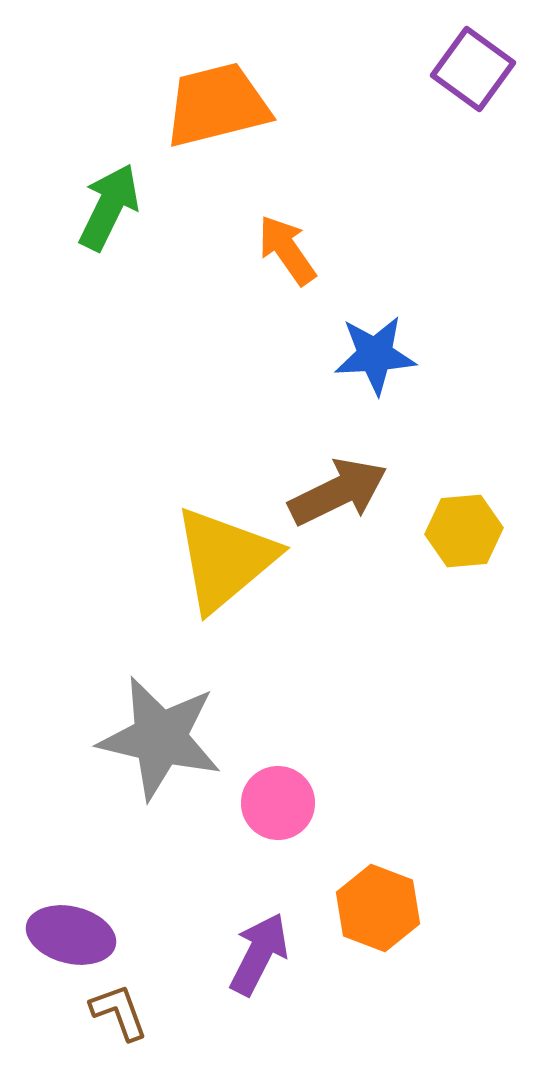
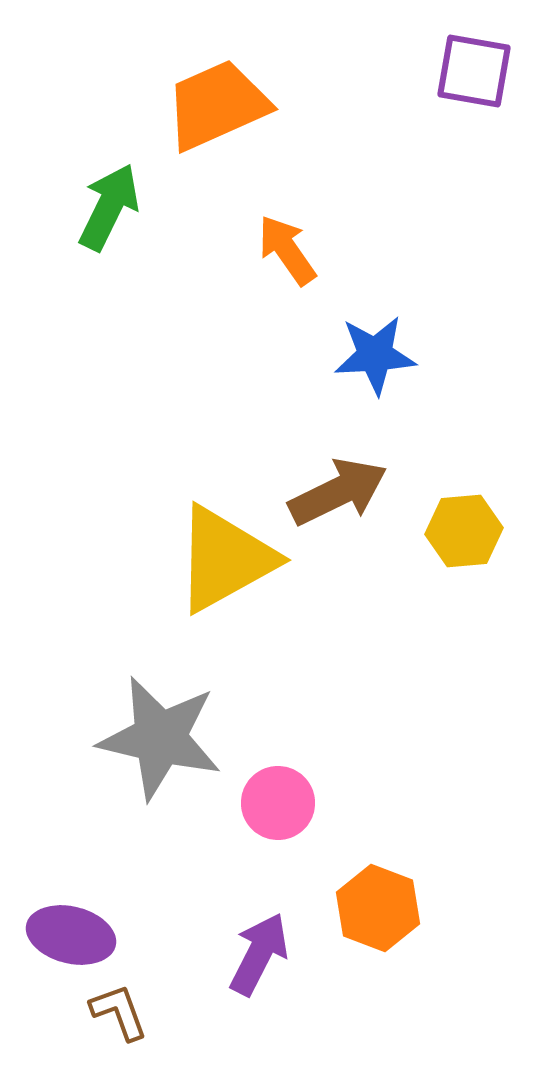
purple square: moved 1 px right, 2 px down; rotated 26 degrees counterclockwise
orange trapezoid: rotated 10 degrees counterclockwise
yellow triangle: rotated 11 degrees clockwise
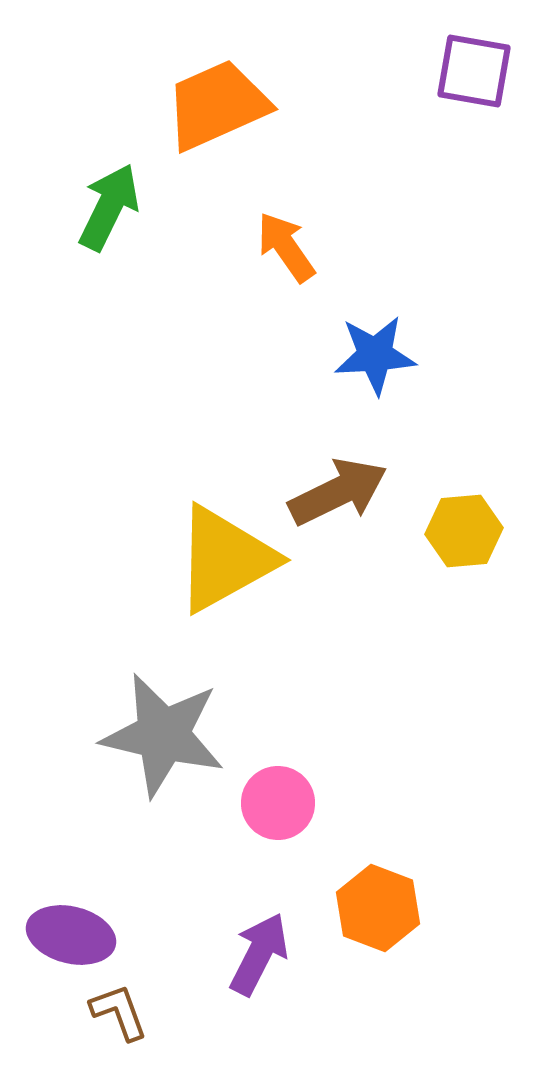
orange arrow: moved 1 px left, 3 px up
gray star: moved 3 px right, 3 px up
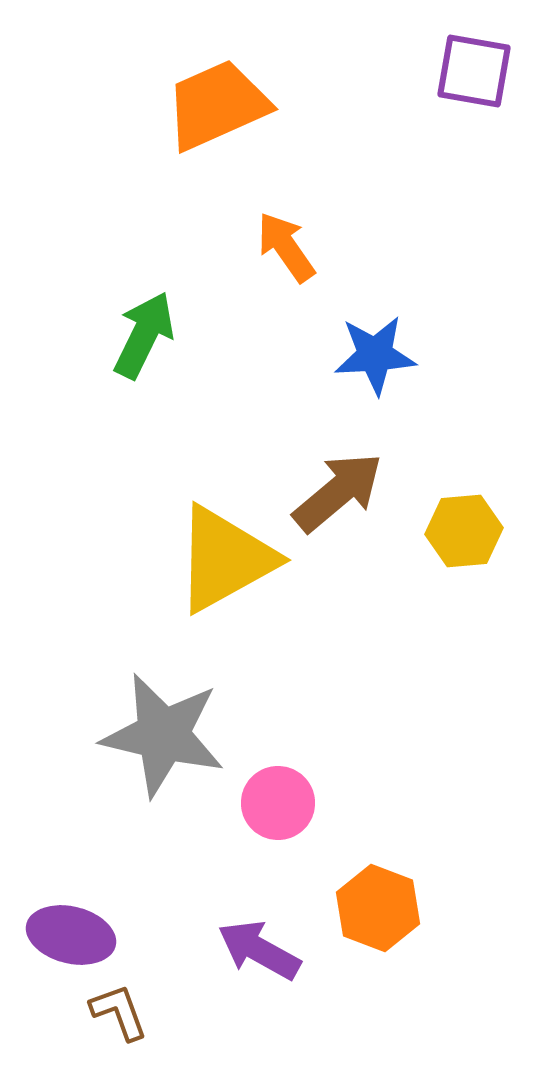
green arrow: moved 35 px right, 128 px down
brown arrow: rotated 14 degrees counterclockwise
purple arrow: moved 4 px up; rotated 88 degrees counterclockwise
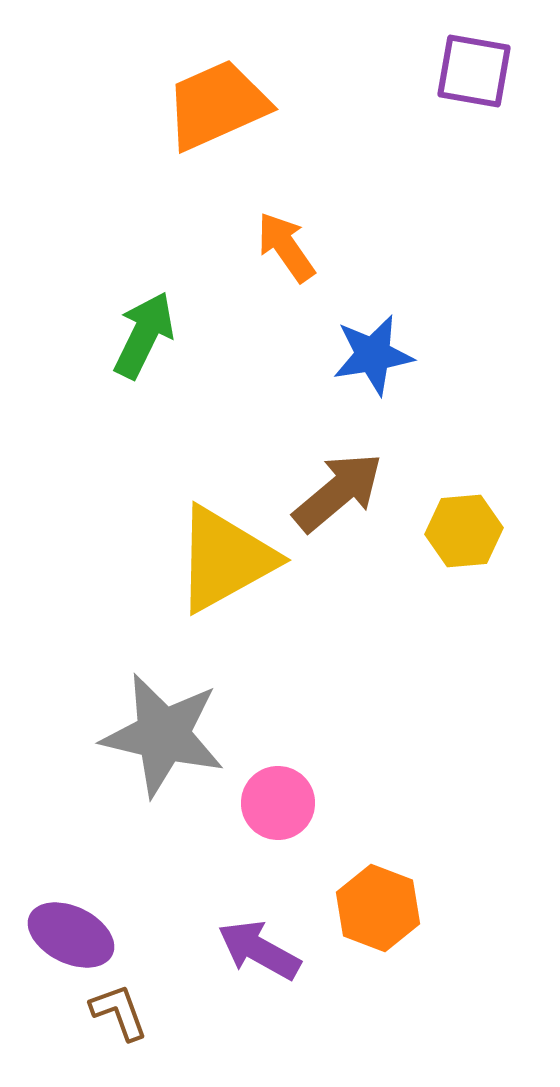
blue star: moved 2 px left; rotated 6 degrees counterclockwise
purple ellipse: rotated 12 degrees clockwise
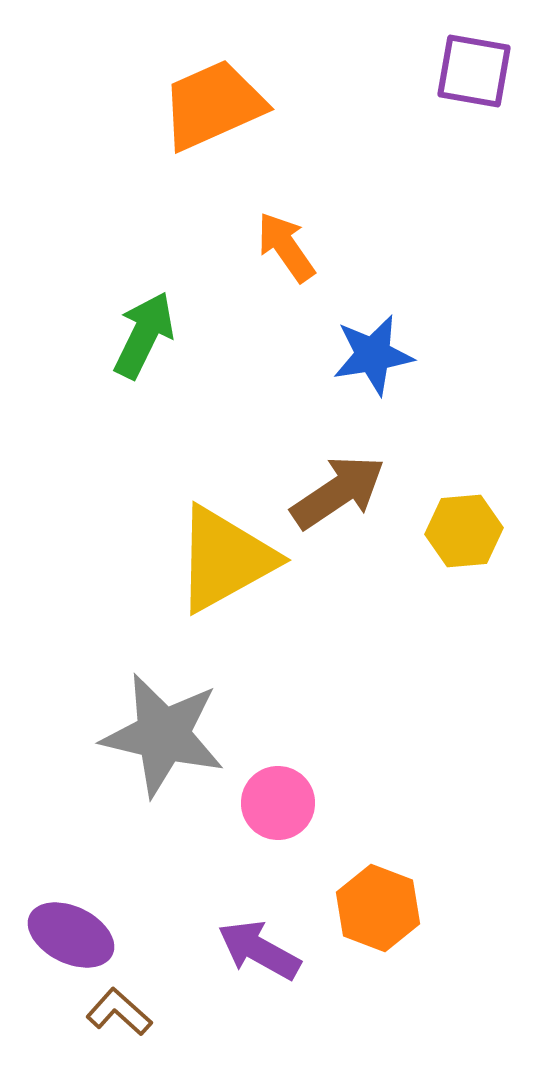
orange trapezoid: moved 4 px left
brown arrow: rotated 6 degrees clockwise
brown L-shape: rotated 28 degrees counterclockwise
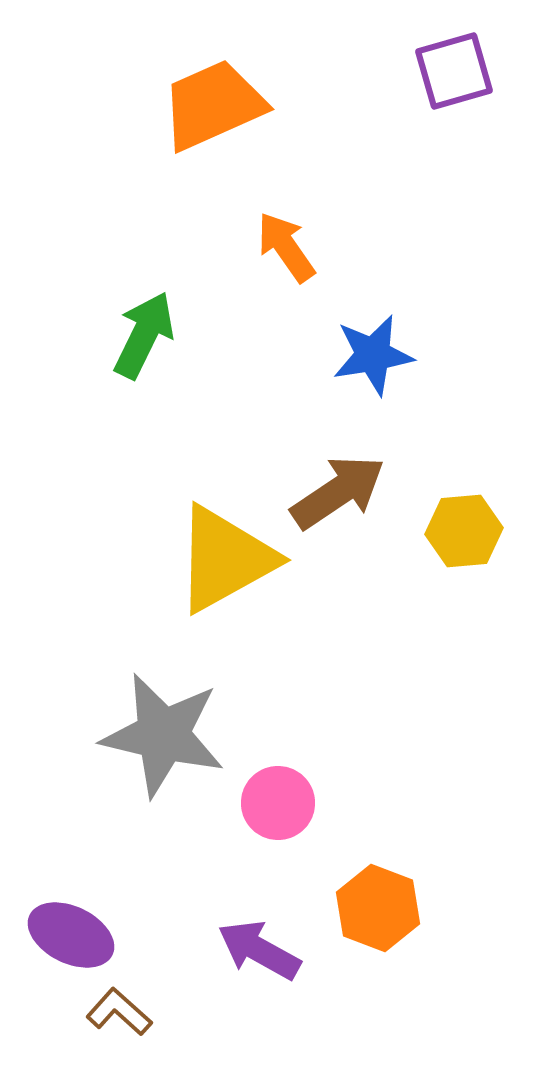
purple square: moved 20 px left; rotated 26 degrees counterclockwise
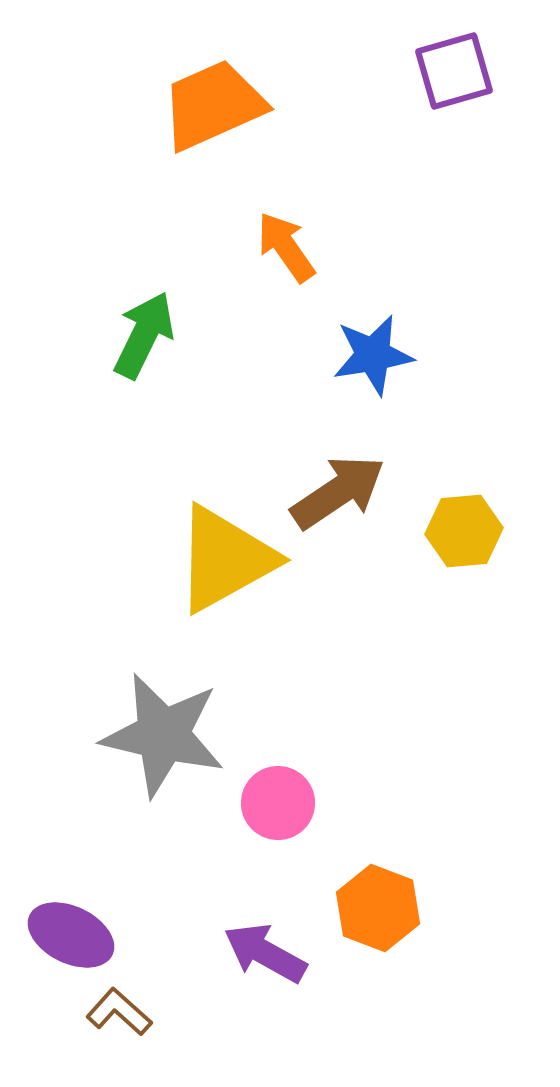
purple arrow: moved 6 px right, 3 px down
